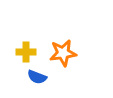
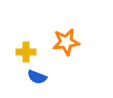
orange star: moved 3 px right, 11 px up
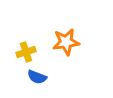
yellow cross: rotated 18 degrees counterclockwise
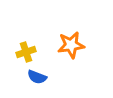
orange star: moved 5 px right, 3 px down
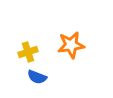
yellow cross: moved 2 px right
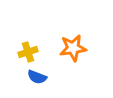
orange star: moved 2 px right, 3 px down
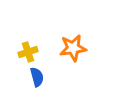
blue semicircle: rotated 126 degrees counterclockwise
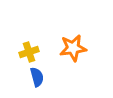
yellow cross: moved 1 px right
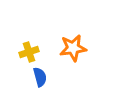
blue semicircle: moved 3 px right
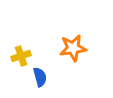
yellow cross: moved 8 px left, 4 px down
